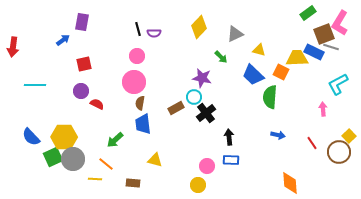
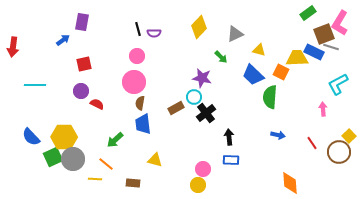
pink circle at (207, 166): moved 4 px left, 3 px down
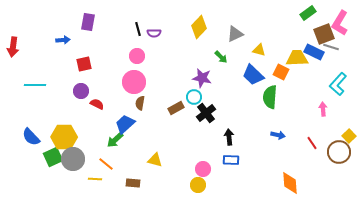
purple rectangle at (82, 22): moved 6 px right
blue arrow at (63, 40): rotated 32 degrees clockwise
cyan L-shape at (338, 84): rotated 20 degrees counterclockwise
blue trapezoid at (143, 124): moved 18 px left; rotated 55 degrees clockwise
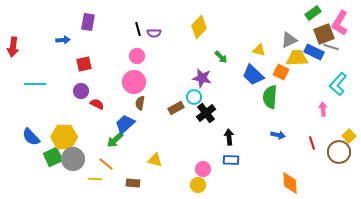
green rectangle at (308, 13): moved 5 px right
gray triangle at (235, 34): moved 54 px right, 6 px down
cyan line at (35, 85): moved 1 px up
red line at (312, 143): rotated 16 degrees clockwise
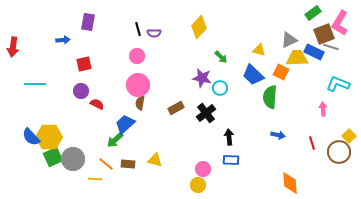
pink circle at (134, 82): moved 4 px right, 3 px down
cyan L-shape at (338, 84): rotated 70 degrees clockwise
cyan circle at (194, 97): moved 26 px right, 9 px up
yellow hexagon at (64, 137): moved 15 px left
brown rectangle at (133, 183): moved 5 px left, 19 px up
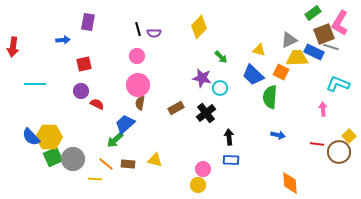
red line at (312, 143): moved 5 px right, 1 px down; rotated 64 degrees counterclockwise
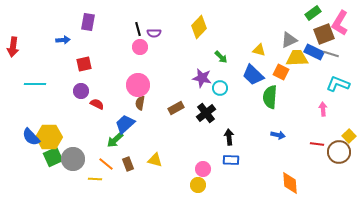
gray line at (331, 47): moved 7 px down
pink circle at (137, 56): moved 3 px right, 9 px up
brown rectangle at (128, 164): rotated 64 degrees clockwise
